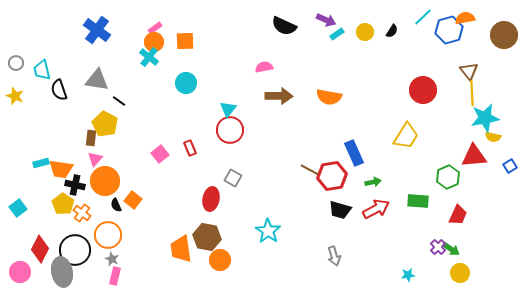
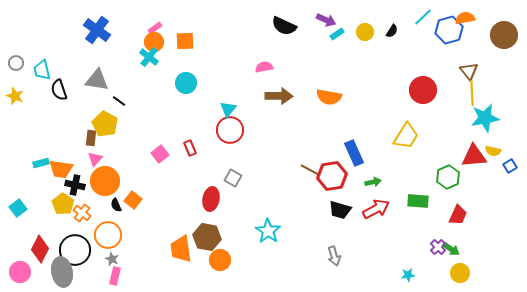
yellow semicircle at (493, 137): moved 14 px down
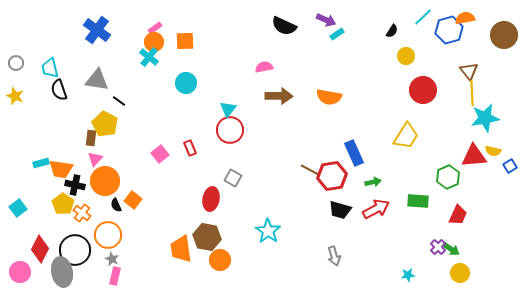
yellow circle at (365, 32): moved 41 px right, 24 px down
cyan trapezoid at (42, 70): moved 8 px right, 2 px up
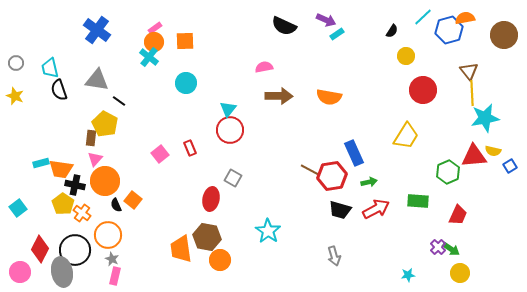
green hexagon at (448, 177): moved 5 px up
green arrow at (373, 182): moved 4 px left
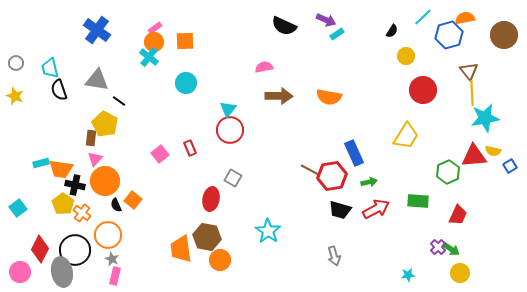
blue hexagon at (449, 30): moved 5 px down
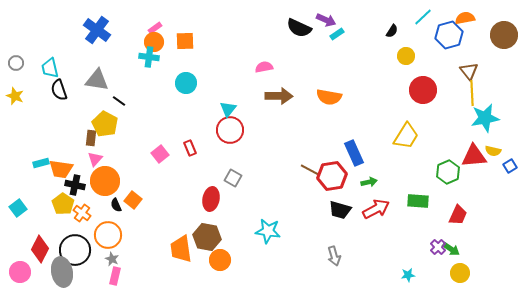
black semicircle at (284, 26): moved 15 px right, 2 px down
cyan cross at (149, 57): rotated 30 degrees counterclockwise
cyan star at (268, 231): rotated 25 degrees counterclockwise
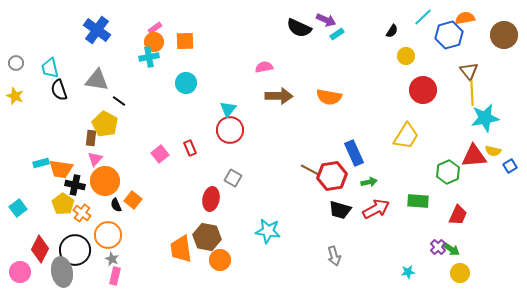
cyan cross at (149, 57): rotated 18 degrees counterclockwise
cyan star at (408, 275): moved 3 px up
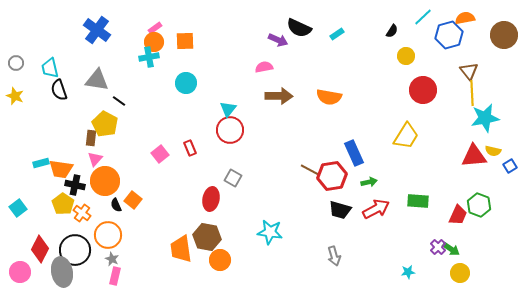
purple arrow at (326, 20): moved 48 px left, 20 px down
green hexagon at (448, 172): moved 31 px right, 33 px down; rotated 15 degrees counterclockwise
cyan star at (268, 231): moved 2 px right, 1 px down
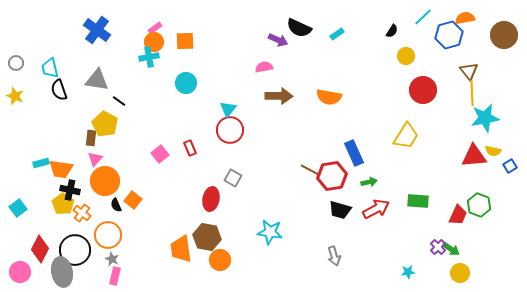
black cross at (75, 185): moved 5 px left, 5 px down
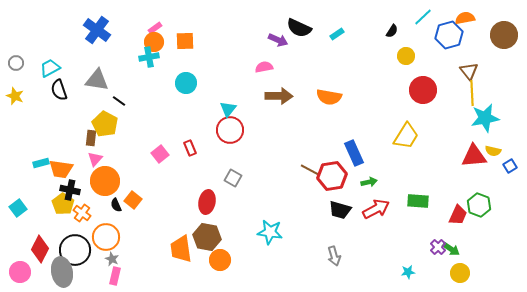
cyan trapezoid at (50, 68): rotated 75 degrees clockwise
red ellipse at (211, 199): moved 4 px left, 3 px down
orange circle at (108, 235): moved 2 px left, 2 px down
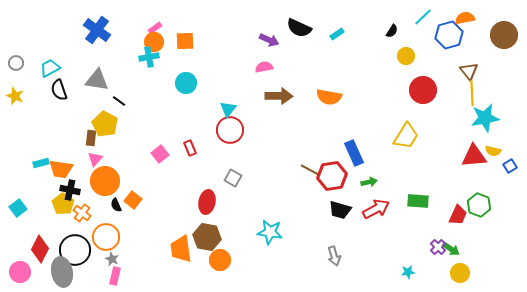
purple arrow at (278, 40): moved 9 px left
